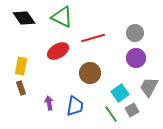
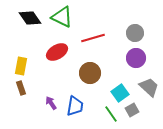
black diamond: moved 6 px right
red ellipse: moved 1 px left, 1 px down
gray trapezoid: rotated 105 degrees clockwise
purple arrow: moved 2 px right; rotated 24 degrees counterclockwise
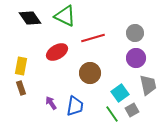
green triangle: moved 3 px right, 1 px up
gray trapezoid: moved 1 px left, 2 px up; rotated 35 degrees clockwise
green line: moved 1 px right
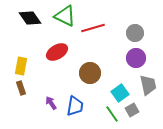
red line: moved 10 px up
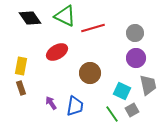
cyan square: moved 2 px right, 2 px up; rotated 30 degrees counterclockwise
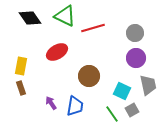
brown circle: moved 1 px left, 3 px down
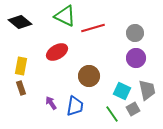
black diamond: moved 10 px left, 4 px down; rotated 15 degrees counterclockwise
gray trapezoid: moved 1 px left, 5 px down
gray square: moved 1 px right, 1 px up
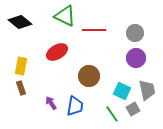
red line: moved 1 px right, 2 px down; rotated 15 degrees clockwise
